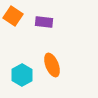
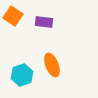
cyan hexagon: rotated 10 degrees clockwise
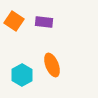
orange square: moved 1 px right, 5 px down
cyan hexagon: rotated 10 degrees counterclockwise
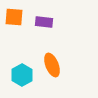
orange square: moved 4 px up; rotated 30 degrees counterclockwise
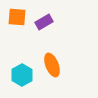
orange square: moved 3 px right
purple rectangle: rotated 36 degrees counterclockwise
